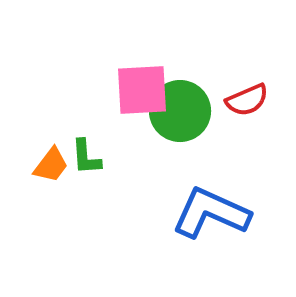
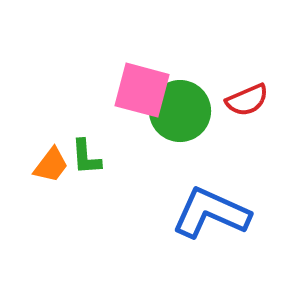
pink square: rotated 18 degrees clockwise
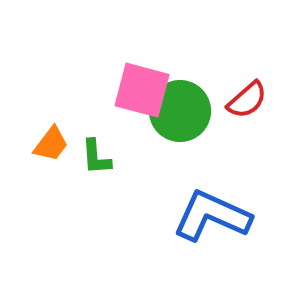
red semicircle: rotated 18 degrees counterclockwise
green L-shape: moved 10 px right
orange trapezoid: moved 21 px up
blue L-shape: moved 1 px right, 3 px down
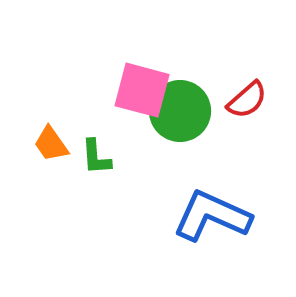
orange trapezoid: rotated 108 degrees clockwise
